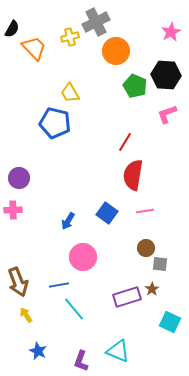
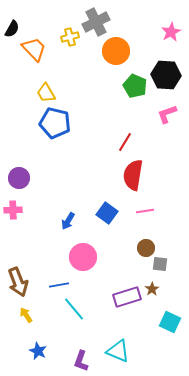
orange trapezoid: moved 1 px down
yellow trapezoid: moved 24 px left
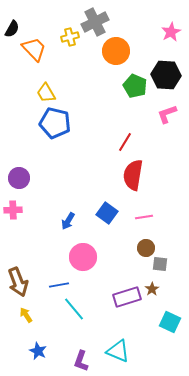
gray cross: moved 1 px left
pink line: moved 1 px left, 6 px down
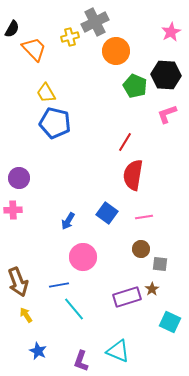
brown circle: moved 5 px left, 1 px down
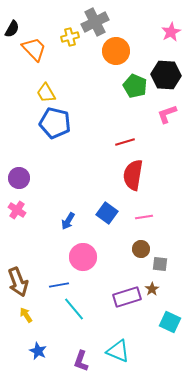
red line: rotated 42 degrees clockwise
pink cross: moved 4 px right; rotated 36 degrees clockwise
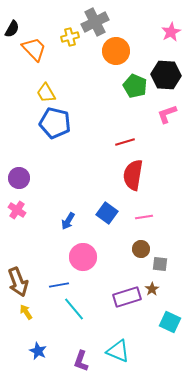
yellow arrow: moved 3 px up
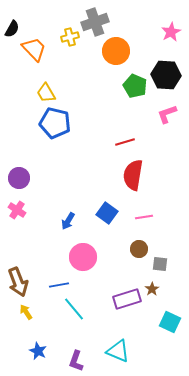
gray cross: rotated 8 degrees clockwise
brown circle: moved 2 px left
purple rectangle: moved 2 px down
purple L-shape: moved 5 px left
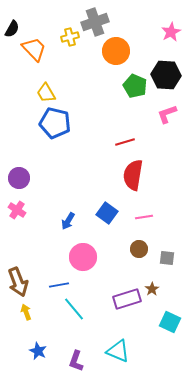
gray square: moved 7 px right, 6 px up
yellow arrow: rotated 14 degrees clockwise
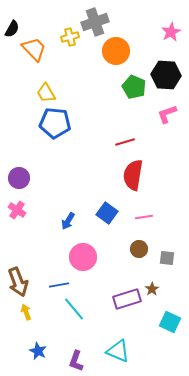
green pentagon: moved 1 px left, 1 px down
blue pentagon: rotated 8 degrees counterclockwise
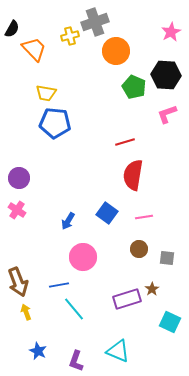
yellow cross: moved 1 px up
yellow trapezoid: rotated 50 degrees counterclockwise
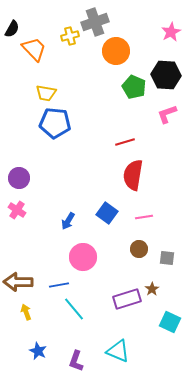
brown arrow: rotated 112 degrees clockwise
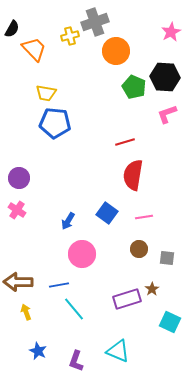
black hexagon: moved 1 px left, 2 px down
pink circle: moved 1 px left, 3 px up
